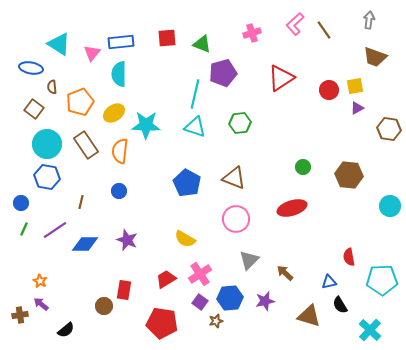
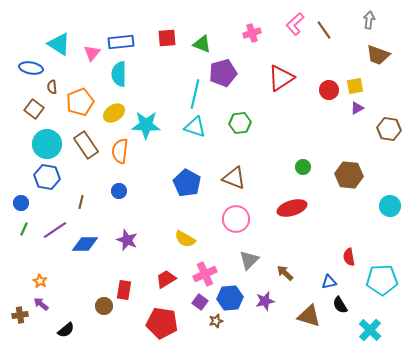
brown trapezoid at (375, 57): moved 3 px right, 2 px up
pink cross at (200, 274): moved 5 px right; rotated 10 degrees clockwise
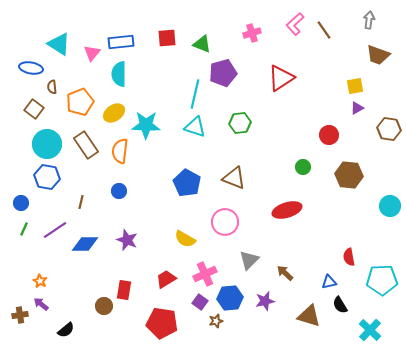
red circle at (329, 90): moved 45 px down
red ellipse at (292, 208): moved 5 px left, 2 px down
pink circle at (236, 219): moved 11 px left, 3 px down
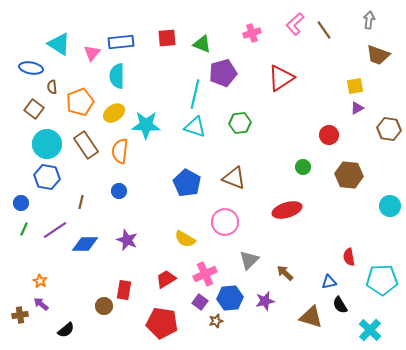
cyan semicircle at (119, 74): moved 2 px left, 2 px down
brown triangle at (309, 316): moved 2 px right, 1 px down
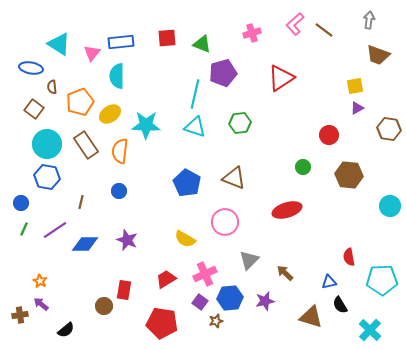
brown line at (324, 30): rotated 18 degrees counterclockwise
yellow ellipse at (114, 113): moved 4 px left, 1 px down
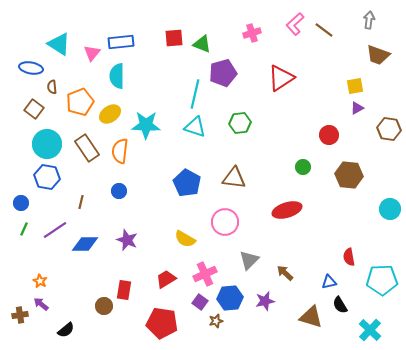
red square at (167, 38): moved 7 px right
brown rectangle at (86, 145): moved 1 px right, 3 px down
brown triangle at (234, 178): rotated 15 degrees counterclockwise
cyan circle at (390, 206): moved 3 px down
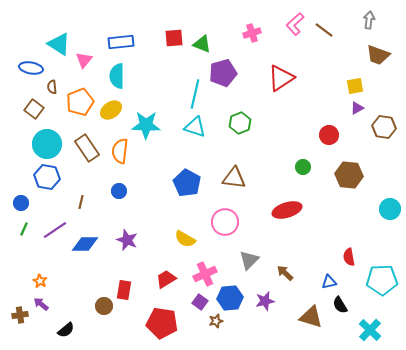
pink triangle at (92, 53): moved 8 px left, 7 px down
yellow ellipse at (110, 114): moved 1 px right, 4 px up
green hexagon at (240, 123): rotated 15 degrees counterclockwise
brown hexagon at (389, 129): moved 5 px left, 2 px up
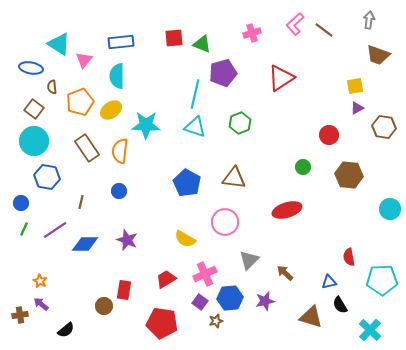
cyan circle at (47, 144): moved 13 px left, 3 px up
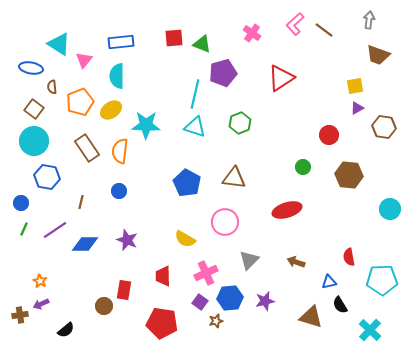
pink cross at (252, 33): rotated 36 degrees counterclockwise
brown arrow at (285, 273): moved 11 px right, 11 px up; rotated 24 degrees counterclockwise
pink cross at (205, 274): moved 1 px right, 1 px up
red trapezoid at (166, 279): moved 3 px left, 3 px up; rotated 60 degrees counterclockwise
purple arrow at (41, 304): rotated 63 degrees counterclockwise
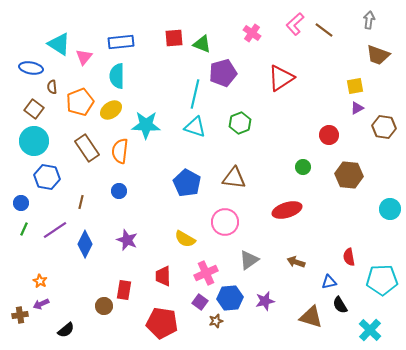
pink triangle at (84, 60): moved 3 px up
blue diamond at (85, 244): rotated 64 degrees counterclockwise
gray triangle at (249, 260): rotated 10 degrees clockwise
